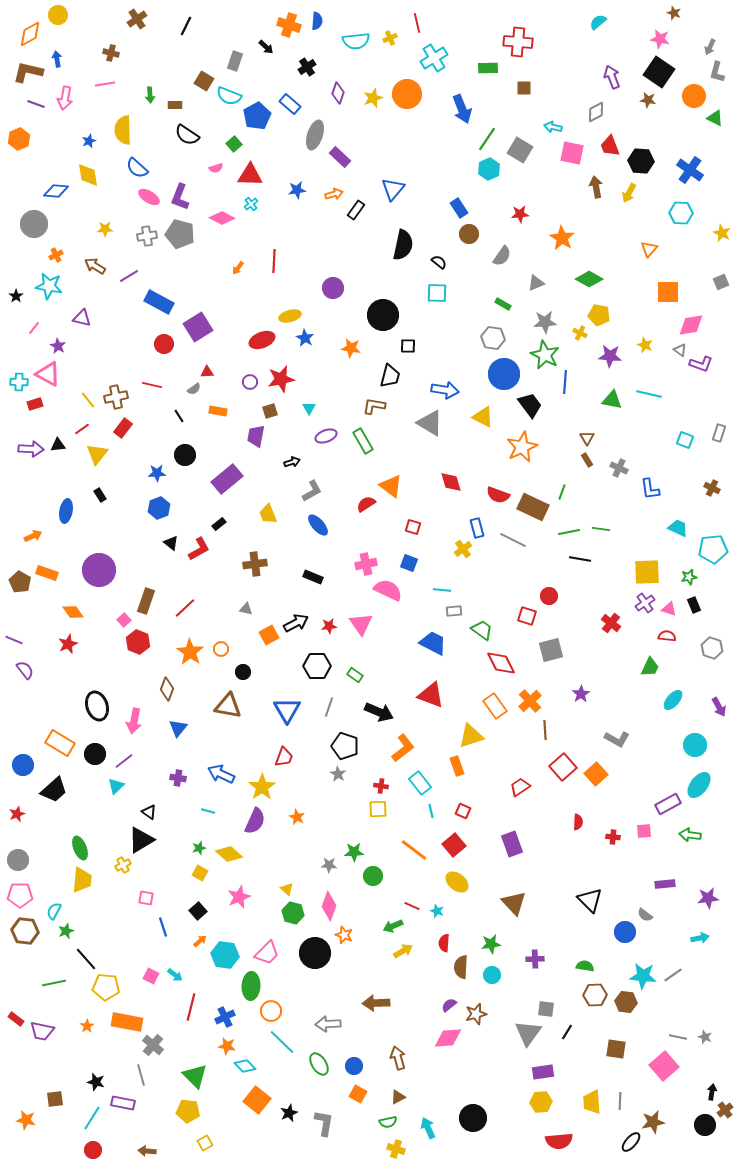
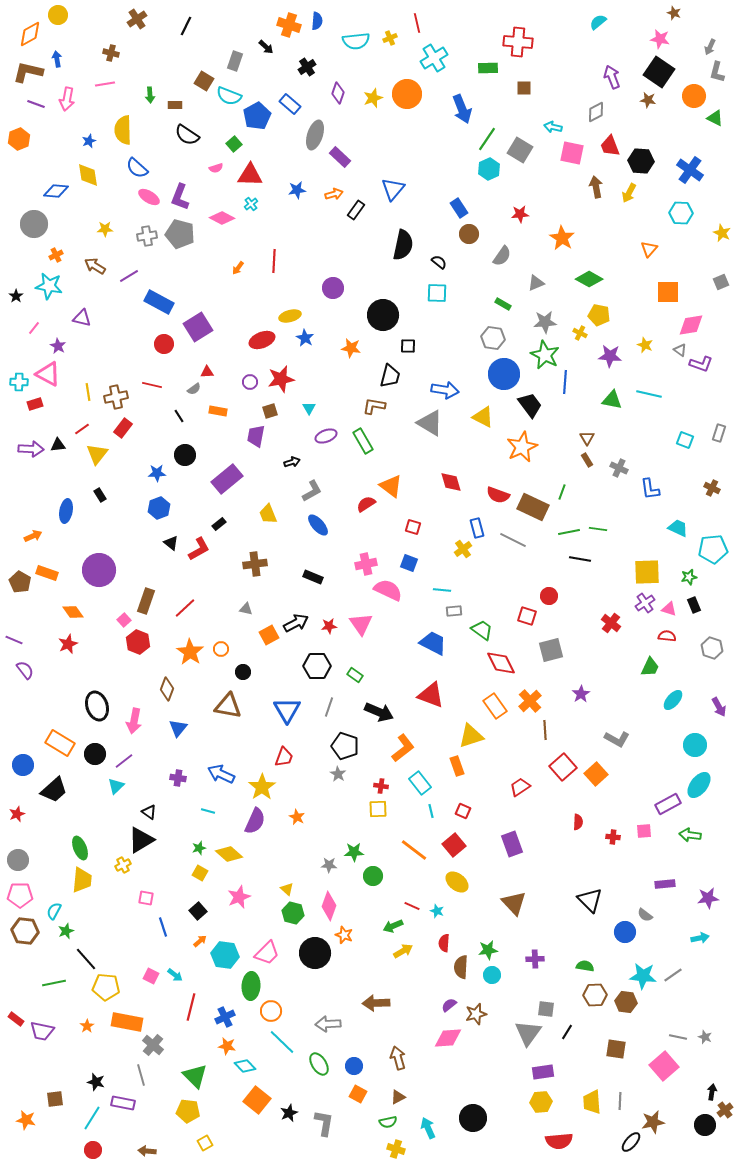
pink arrow at (65, 98): moved 2 px right, 1 px down
yellow line at (88, 400): moved 8 px up; rotated 30 degrees clockwise
green line at (601, 529): moved 3 px left
green star at (491, 944): moved 3 px left, 6 px down
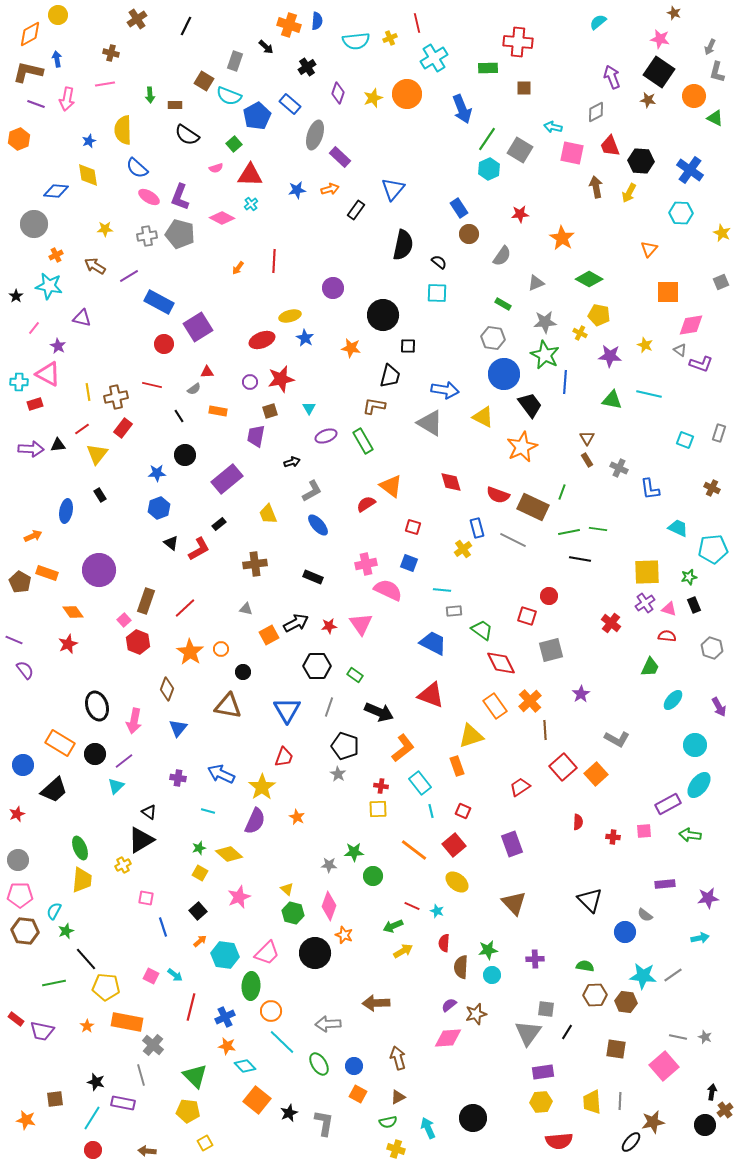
orange arrow at (334, 194): moved 4 px left, 5 px up
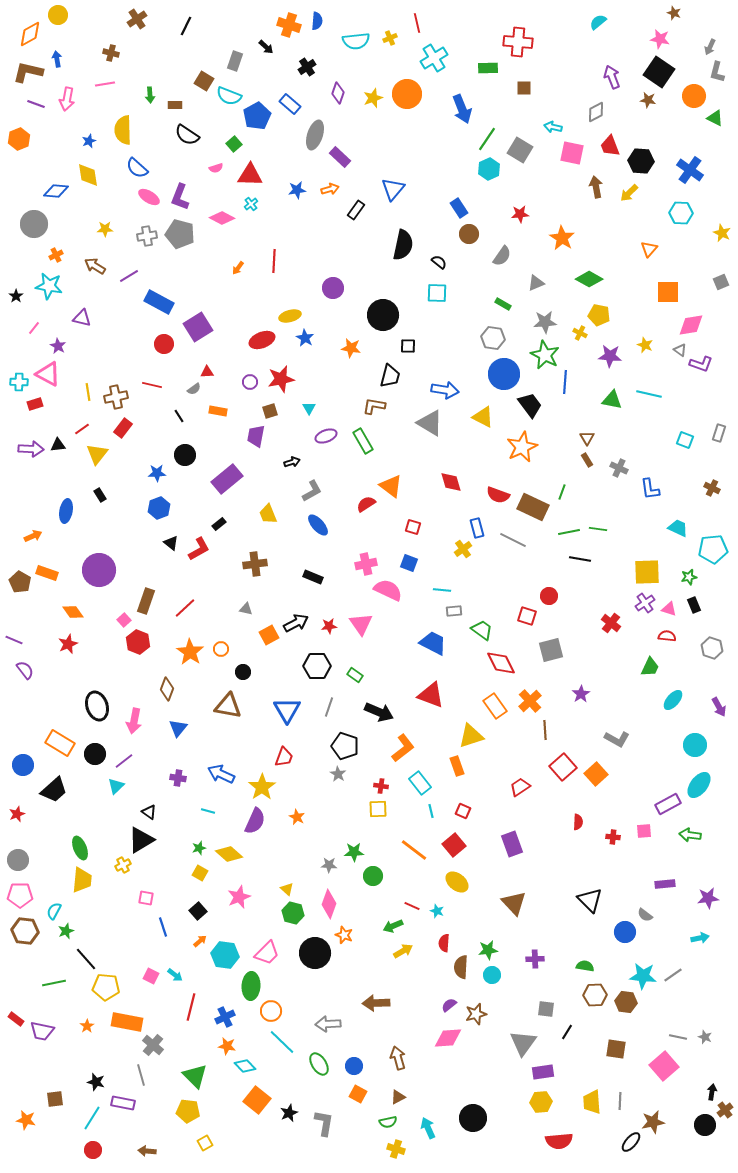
yellow arrow at (629, 193): rotated 18 degrees clockwise
pink diamond at (329, 906): moved 2 px up
gray triangle at (528, 1033): moved 5 px left, 10 px down
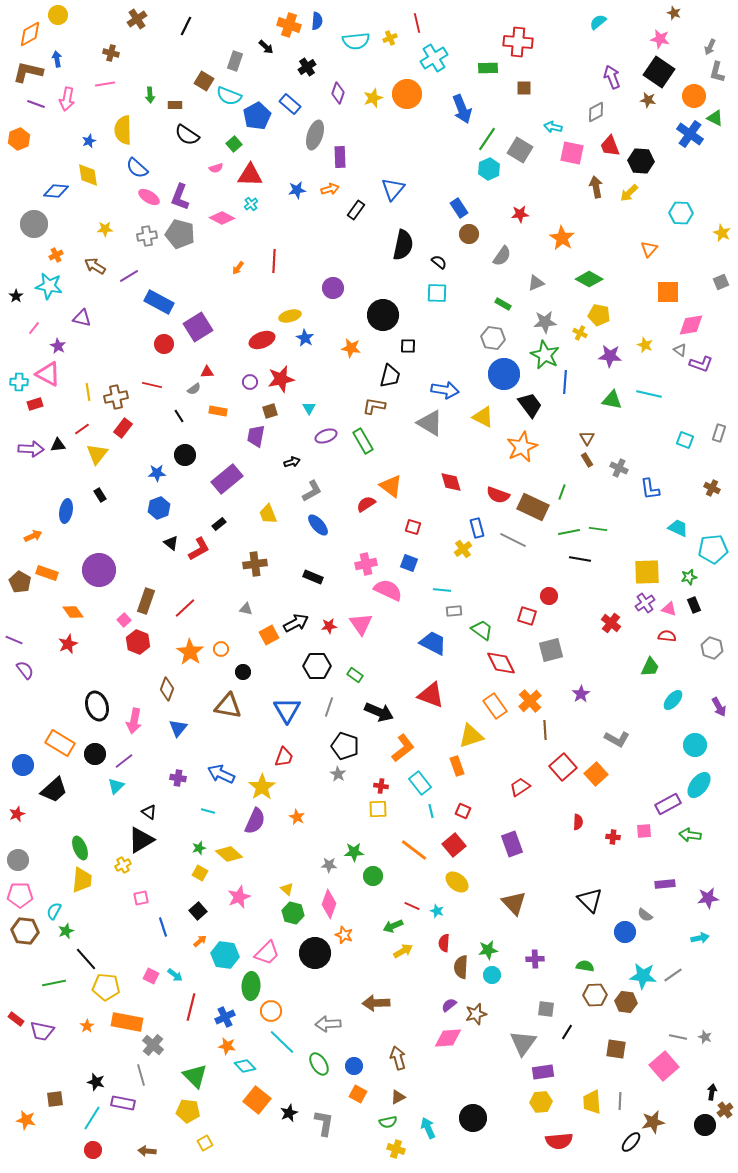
purple rectangle at (340, 157): rotated 45 degrees clockwise
blue cross at (690, 170): moved 36 px up
pink square at (146, 898): moved 5 px left; rotated 21 degrees counterclockwise
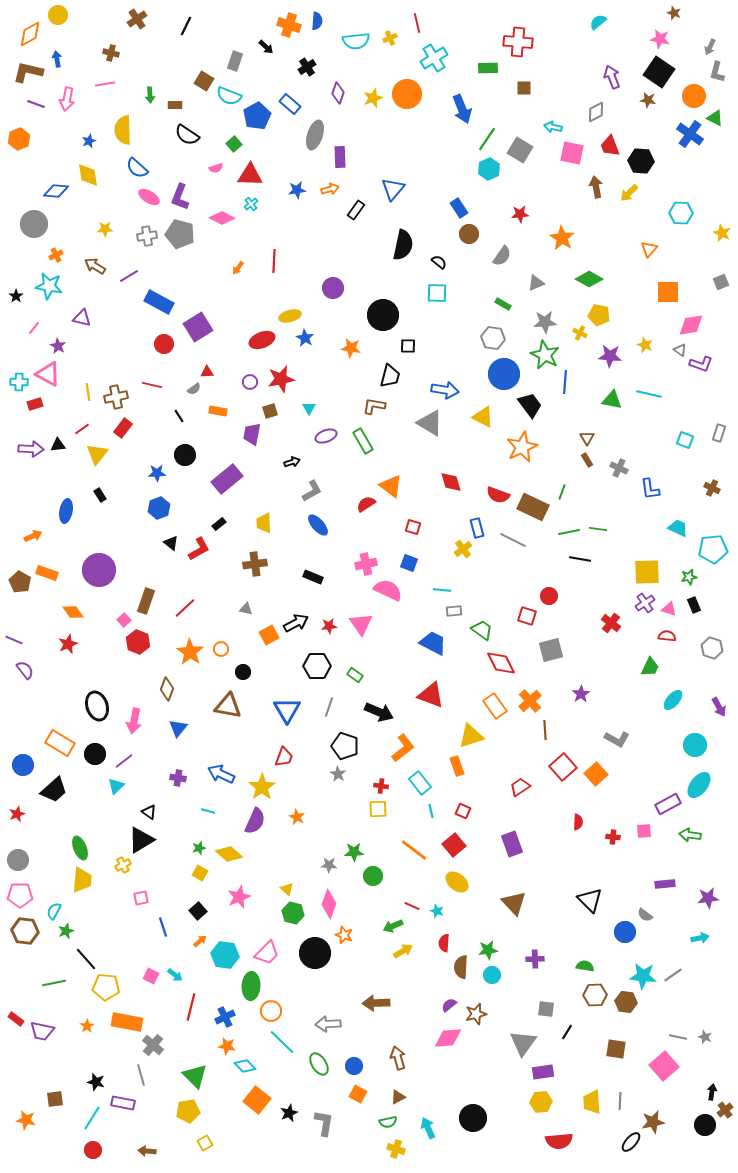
purple trapezoid at (256, 436): moved 4 px left, 2 px up
yellow trapezoid at (268, 514): moved 4 px left, 9 px down; rotated 20 degrees clockwise
yellow pentagon at (188, 1111): rotated 15 degrees counterclockwise
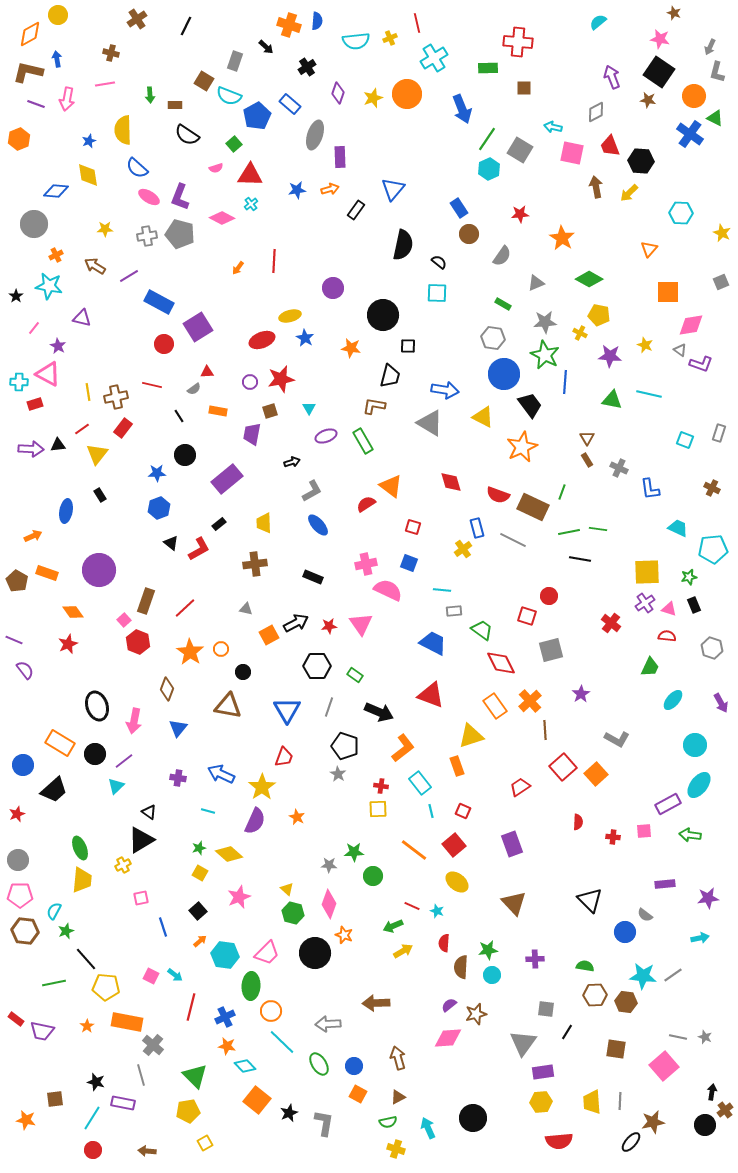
brown pentagon at (20, 582): moved 3 px left, 1 px up
purple arrow at (719, 707): moved 2 px right, 4 px up
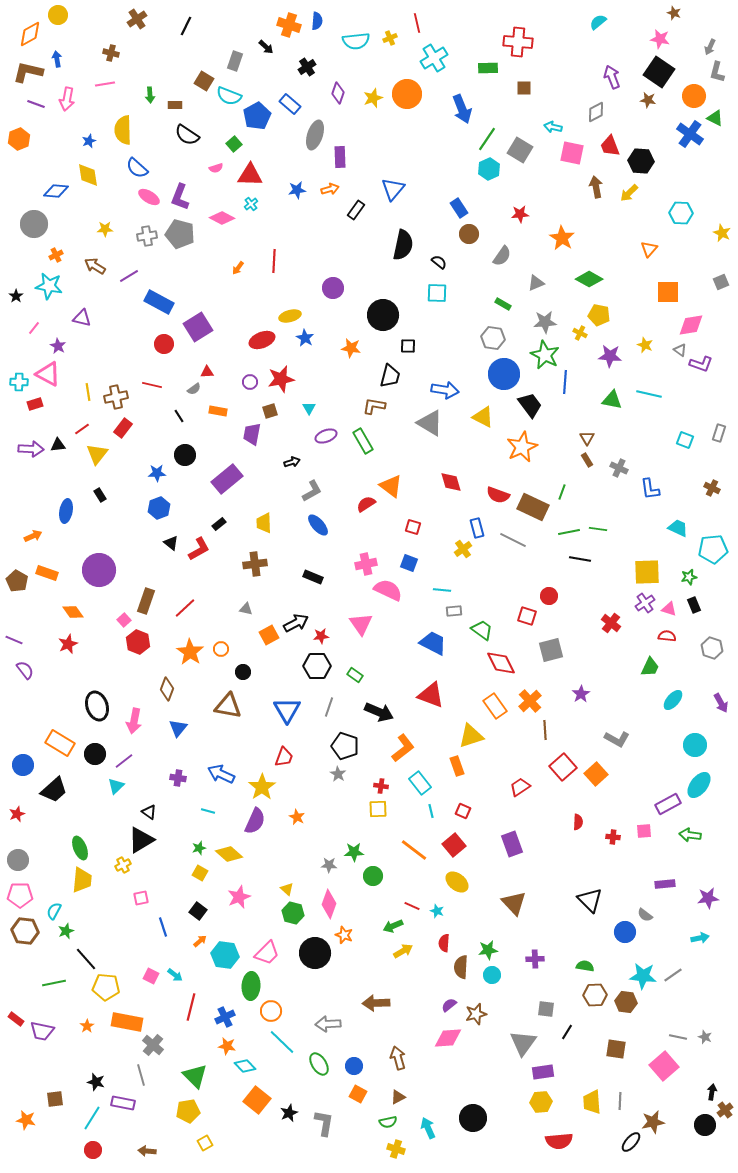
red star at (329, 626): moved 8 px left, 10 px down
black square at (198, 911): rotated 12 degrees counterclockwise
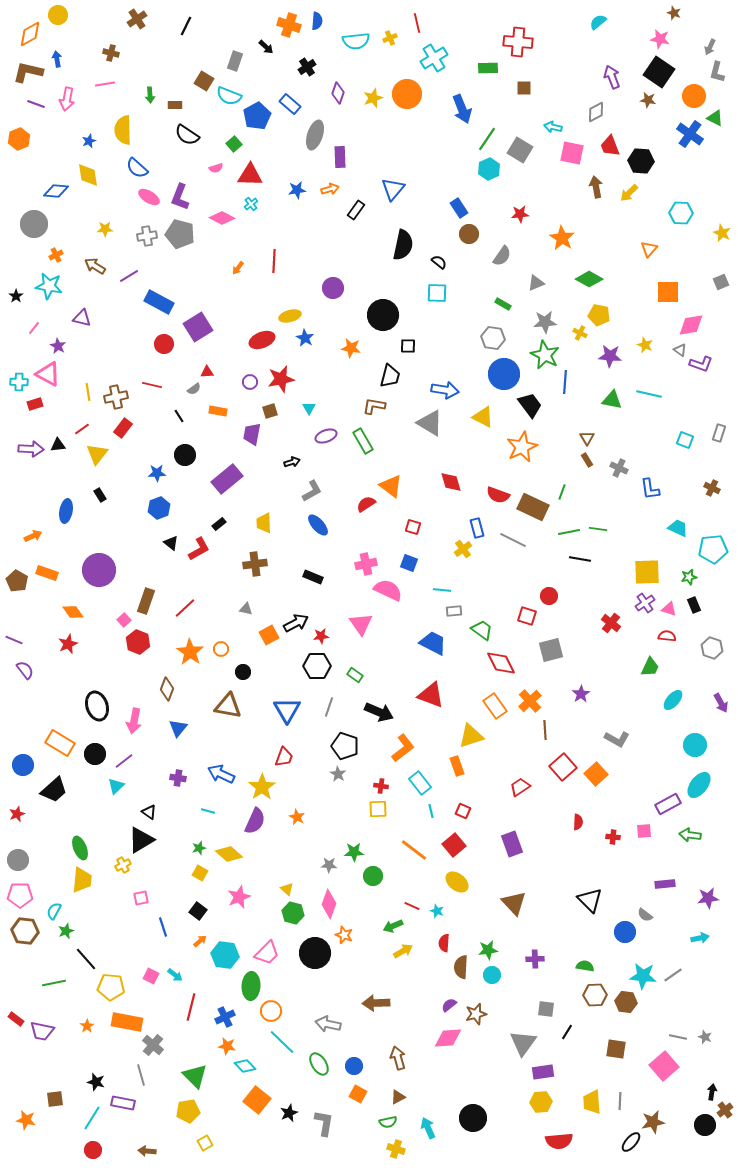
yellow pentagon at (106, 987): moved 5 px right
gray arrow at (328, 1024): rotated 15 degrees clockwise
